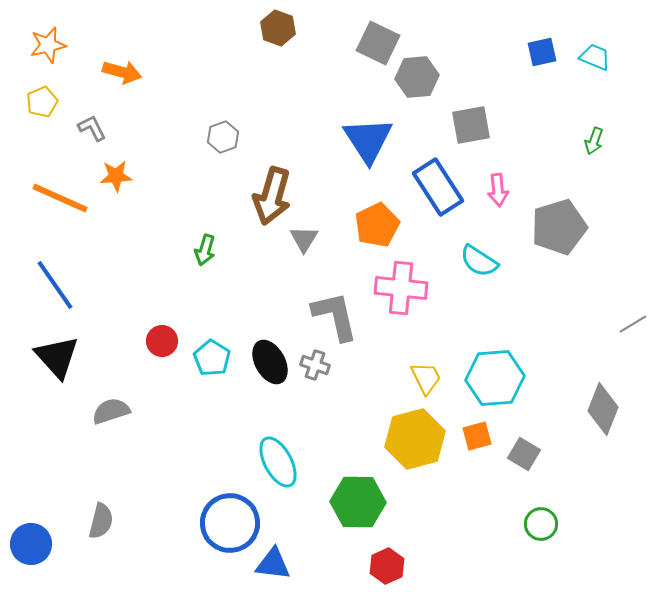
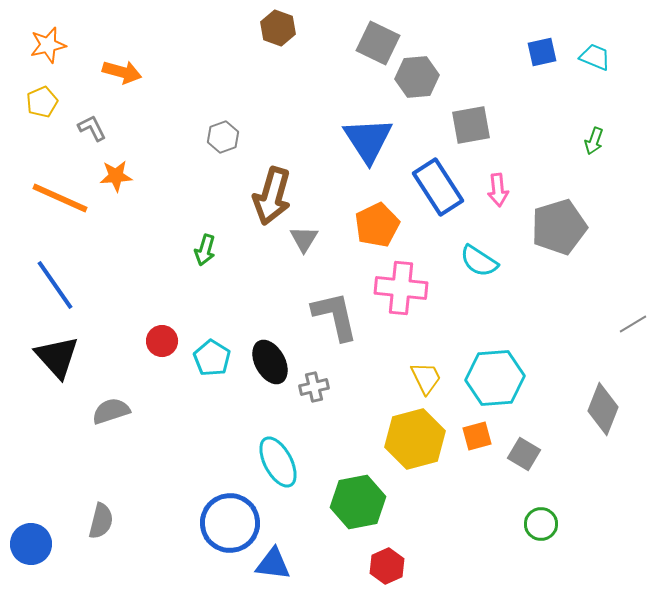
gray cross at (315, 365): moved 1 px left, 22 px down; rotated 32 degrees counterclockwise
green hexagon at (358, 502): rotated 12 degrees counterclockwise
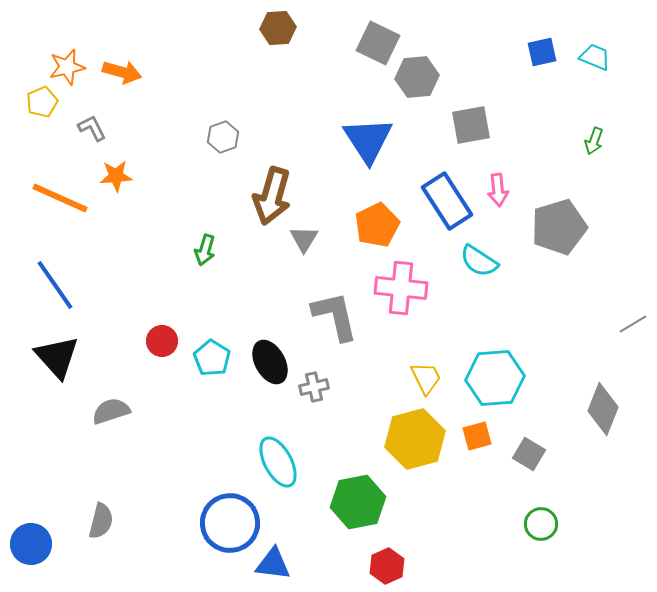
brown hexagon at (278, 28): rotated 24 degrees counterclockwise
orange star at (48, 45): moved 19 px right, 22 px down
blue rectangle at (438, 187): moved 9 px right, 14 px down
gray square at (524, 454): moved 5 px right
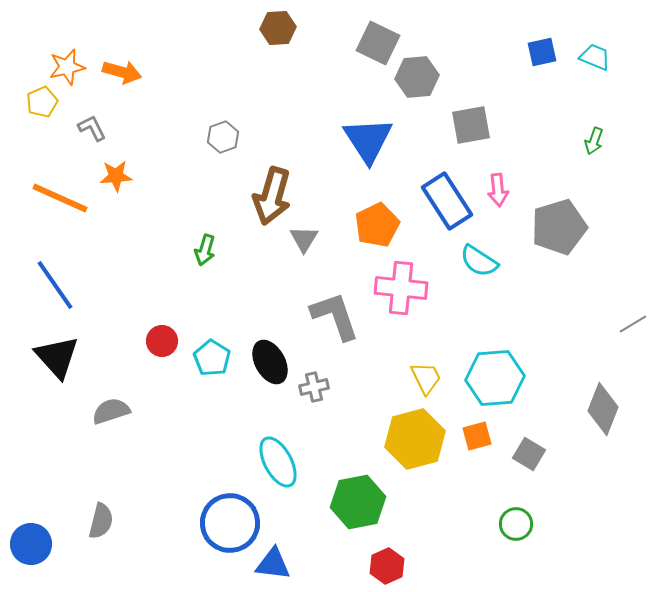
gray L-shape at (335, 316): rotated 6 degrees counterclockwise
green circle at (541, 524): moved 25 px left
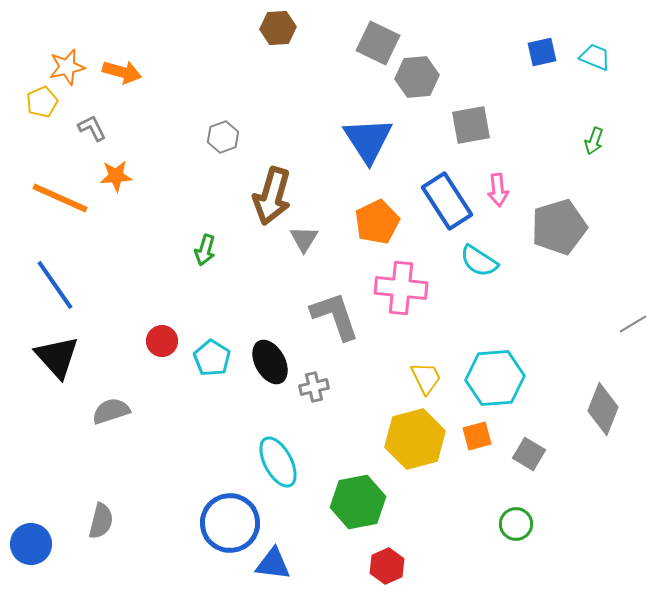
orange pentagon at (377, 225): moved 3 px up
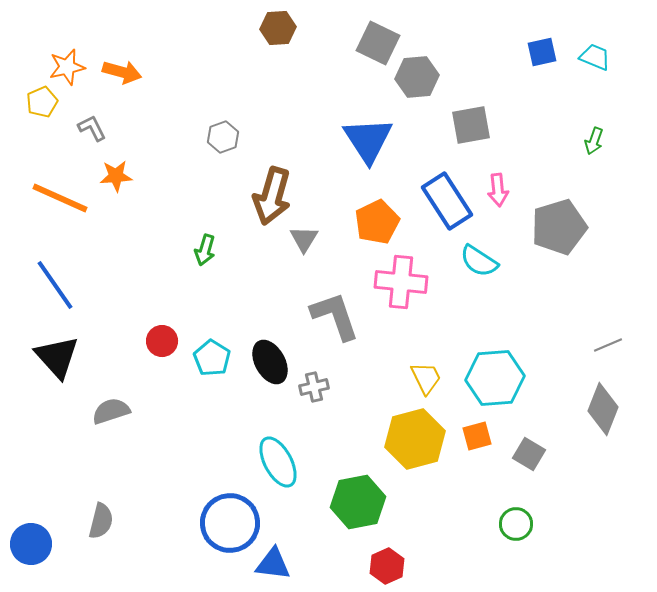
pink cross at (401, 288): moved 6 px up
gray line at (633, 324): moved 25 px left, 21 px down; rotated 8 degrees clockwise
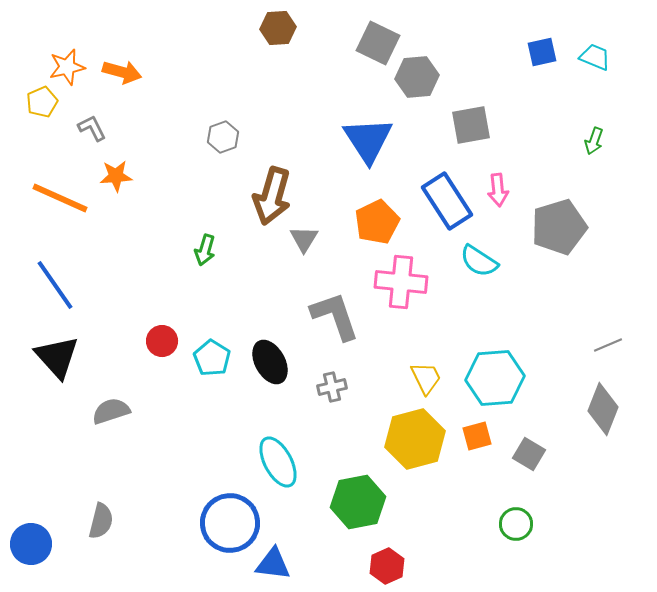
gray cross at (314, 387): moved 18 px right
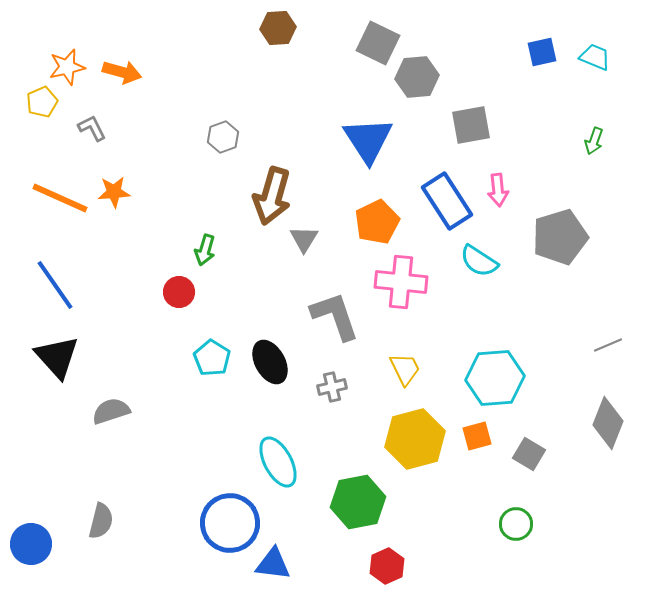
orange star at (116, 176): moved 2 px left, 16 px down
gray pentagon at (559, 227): moved 1 px right, 10 px down
red circle at (162, 341): moved 17 px right, 49 px up
yellow trapezoid at (426, 378): moved 21 px left, 9 px up
gray diamond at (603, 409): moved 5 px right, 14 px down
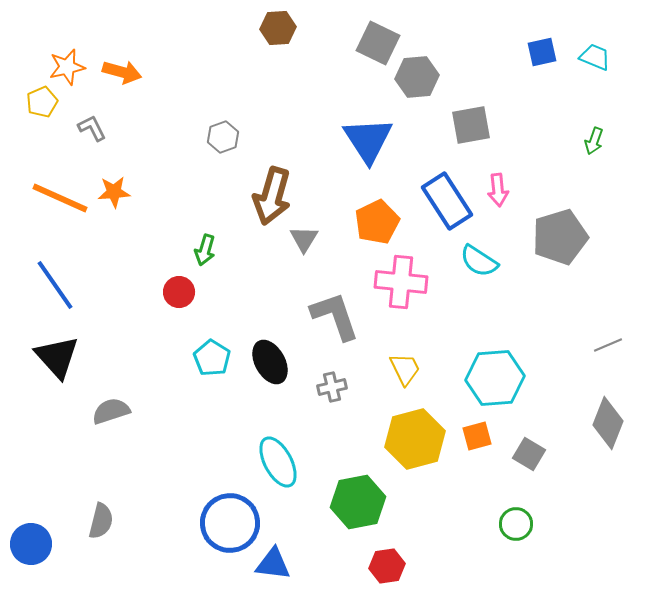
red hexagon at (387, 566): rotated 16 degrees clockwise
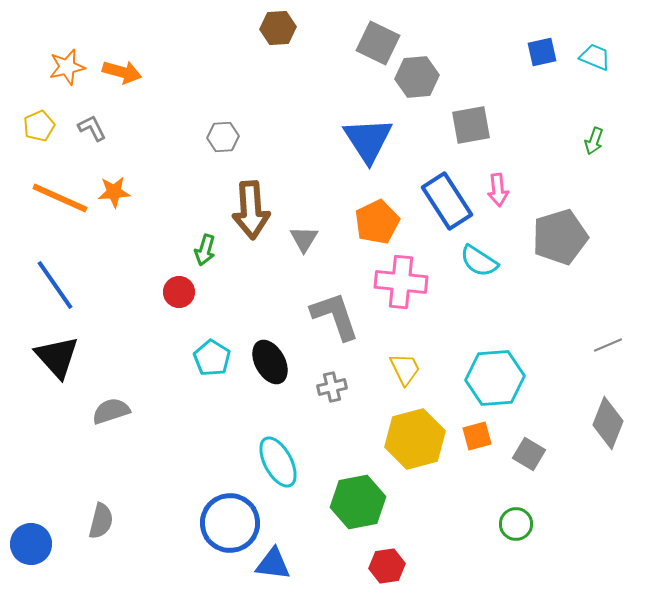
yellow pentagon at (42, 102): moved 3 px left, 24 px down
gray hexagon at (223, 137): rotated 16 degrees clockwise
brown arrow at (272, 196): moved 21 px left, 14 px down; rotated 20 degrees counterclockwise
